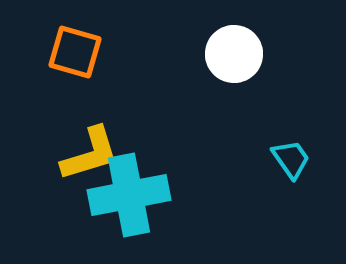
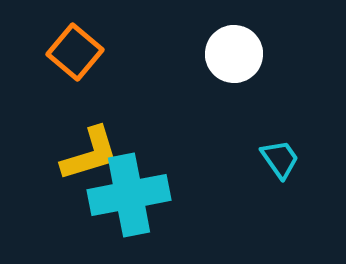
orange square: rotated 24 degrees clockwise
cyan trapezoid: moved 11 px left
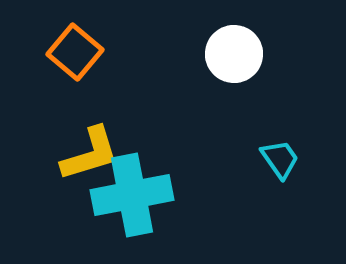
cyan cross: moved 3 px right
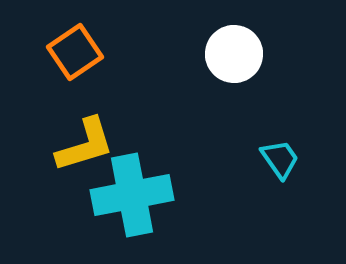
orange square: rotated 16 degrees clockwise
yellow L-shape: moved 5 px left, 9 px up
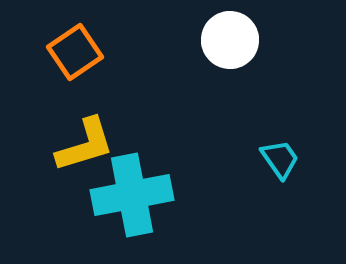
white circle: moved 4 px left, 14 px up
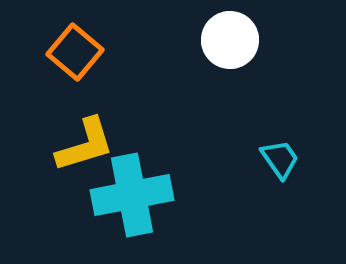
orange square: rotated 16 degrees counterclockwise
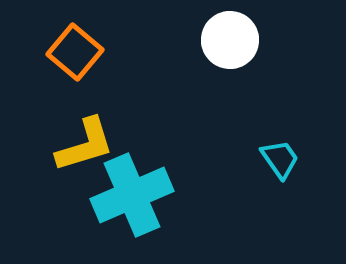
cyan cross: rotated 12 degrees counterclockwise
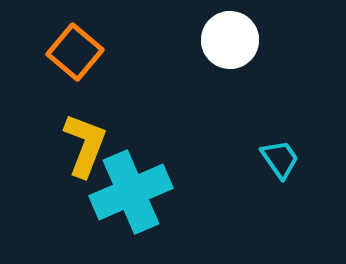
yellow L-shape: rotated 52 degrees counterclockwise
cyan cross: moved 1 px left, 3 px up
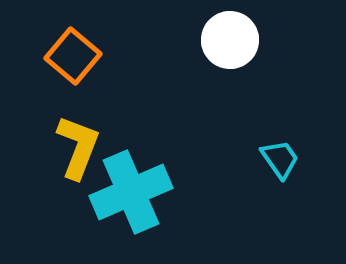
orange square: moved 2 px left, 4 px down
yellow L-shape: moved 7 px left, 2 px down
